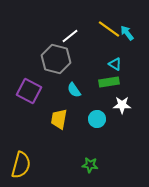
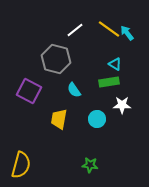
white line: moved 5 px right, 6 px up
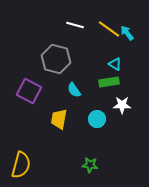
white line: moved 5 px up; rotated 54 degrees clockwise
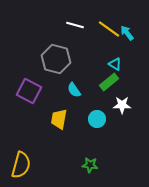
green rectangle: rotated 30 degrees counterclockwise
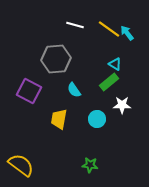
gray hexagon: rotated 20 degrees counterclockwise
yellow semicircle: rotated 68 degrees counterclockwise
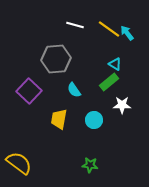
purple square: rotated 15 degrees clockwise
cyan circle: moved 3 px left, 1 px down
yellow semicircle: moved 2 px left, 2 px up
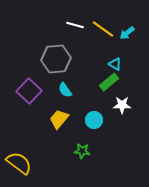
yellow line: moved 6 px left
cyan arrow: rotated 91 degrees counterclockwise
cyan semicircle: moved 9 px left
yellow trapezoid: rotated 30 degrees clockwise
green star: moved 8 px left, 14 px up
